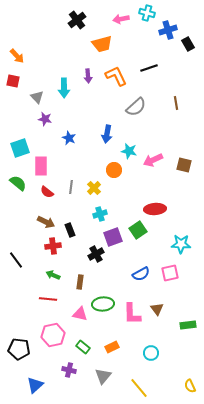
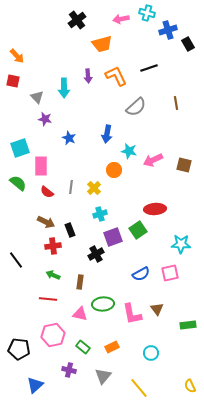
pink L-shape at (132, 314): rotated 10 degrees counterclockwise
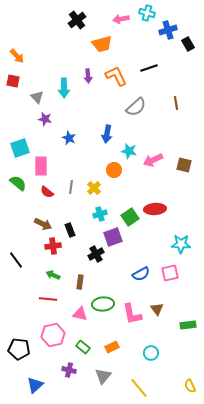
brown arrow at (46, 222): moved 3 px left, 2 px down
green square at (138, 230): moved 8 px left, 13 px up
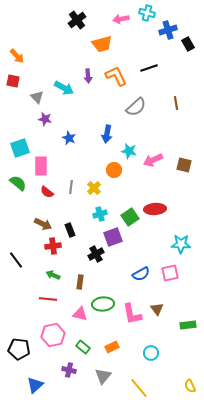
cyan arrow at (64, 88): rotated 60 degrees counterclockwise
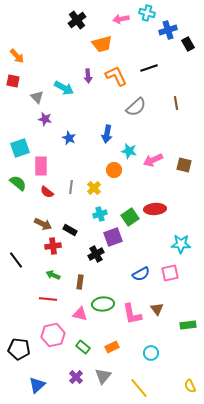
black rectangle at (70, 230): rotated 40 degrees counterclockwise
purple cross at (69, 370): moved 7 px right, 7 px down; rotated 32 degrees clockwise
blue triangle at (35, 385): moved 2 px right
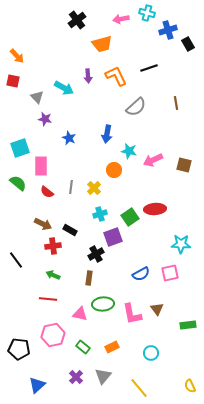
brown rectangle at (80, 282): moved 9 px right, 4 px up
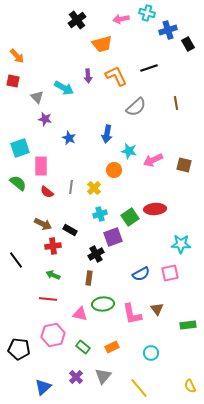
blue triangle at (37, 385): moved 6 px right, 2 px down
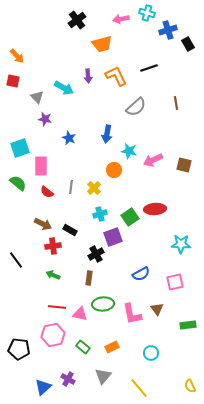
pink square at (170, 273): moved 5 px right, 9 px down
red line at (48, 299): moved 9 px right, 8 px down
purple cross at (76, 377): moved 8 px left, 2 px down; rotated 16 degrees counterclockwise
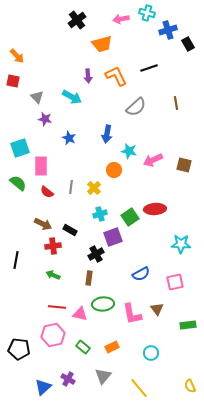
cyan arrow at (64, 88): moved 8 px right, 9 px down
black line at (16, 260): rotated 48 degrees clockwise
